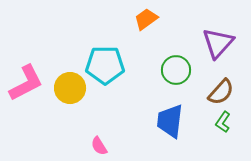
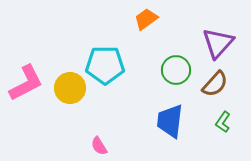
brown semicircle: moved 6 px left, 8 px up
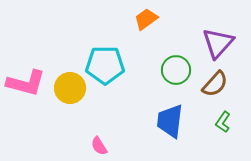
pink L-shape: rotated 42 degrees clockwise
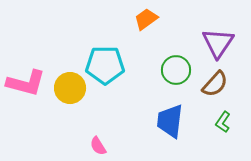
purple triangle: rotated 8 degrees counterclockwise
pink semicircle: moved 1 px left
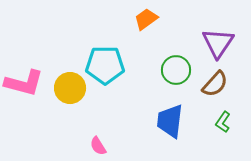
pink L-shape: moved 2 px left
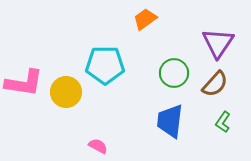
orange trapezoid: moved 1 px left
green circle: moved 2 px left, 3 px down
pink L-shape: rotated 6 degrees counterclockwise
yellow circle: moved 4 px left, 4 px down
pink semicircle: rotated 150 degrees clockwise
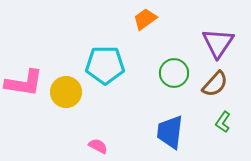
blue trapezoid: moved 11 px down
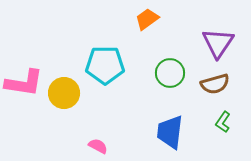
orange trapezoid: moved 2 px right
green circle: moved 4 px left
brown semicircle: rotated 32 degrees clockwise
yellow circle: moved 2 px left, 1 px down
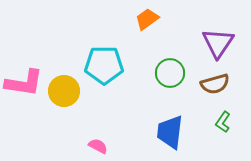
cyan pentagon: moved 1 px left
yellow circle: moved 2 px up
